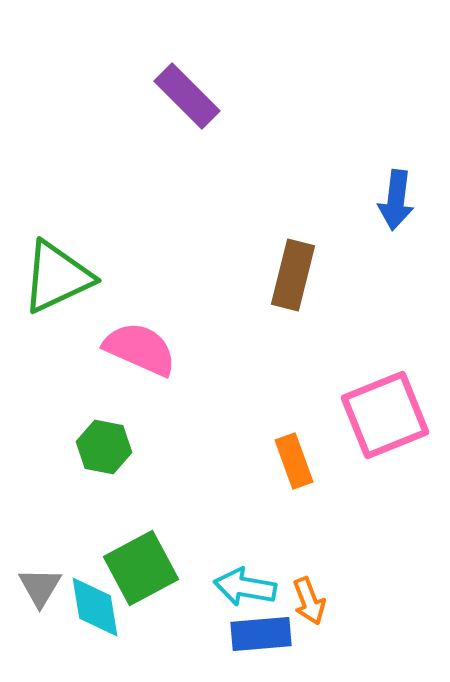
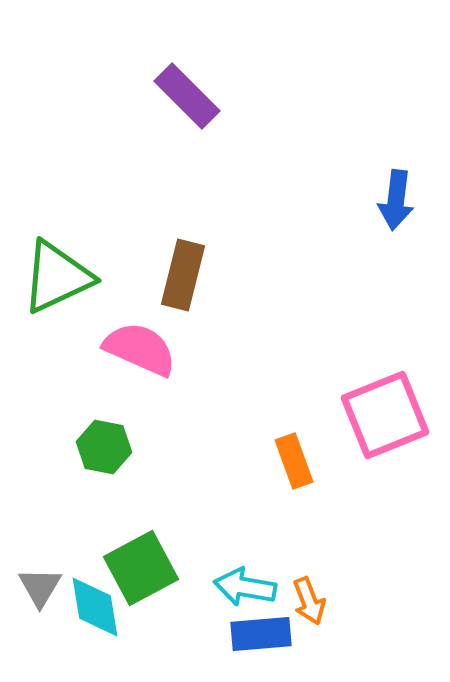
brown rectangle: moved 110 px left
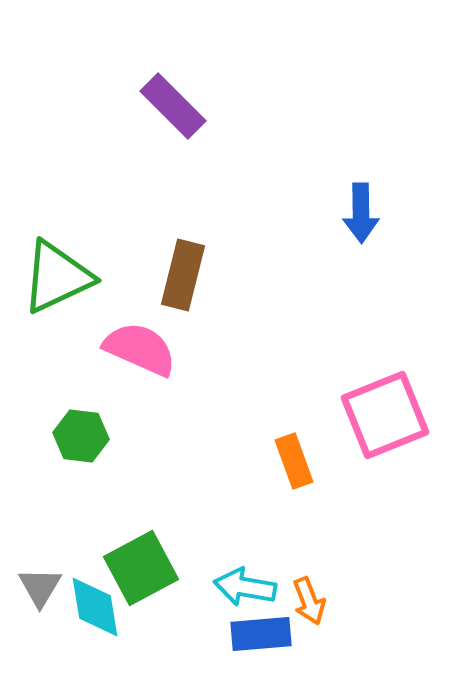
purple rectangle: moved 14 px left, 10 px down
blue arrow: moved 35 px left, 13 px down; rotated 8 degrees counterclockwise
green hexagon: moved 23 px left, 11 px up; rotated 4 degrees counterclockwise
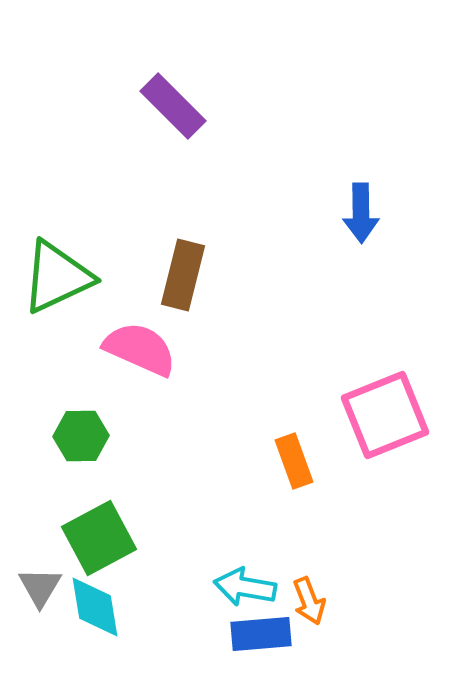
green hexagon: rotated 8 degrees counterclockwise
green square: moved 42 px left, 30 px up
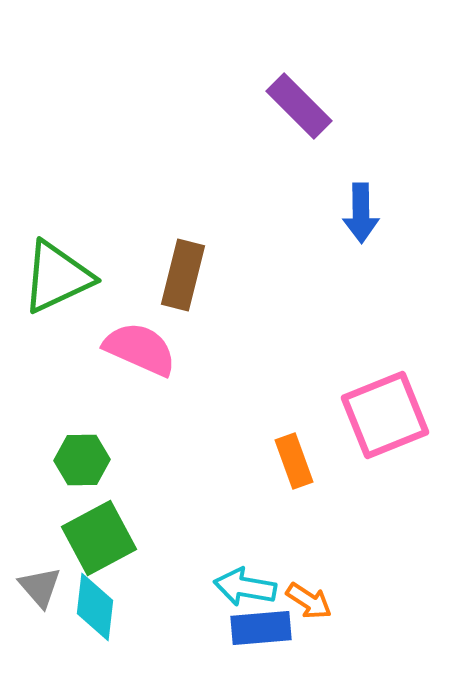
purple rectangle: moved 126 px right
green hexagon: moved 1 px right, 24 px down
gray triangle: rotated 12 degrees counterclockwise
orange arrow: rotated 36 degrees counterclockwise
cyan diamond: rotated 16 degrees clockwise
blue rectangle: moved 6 px up
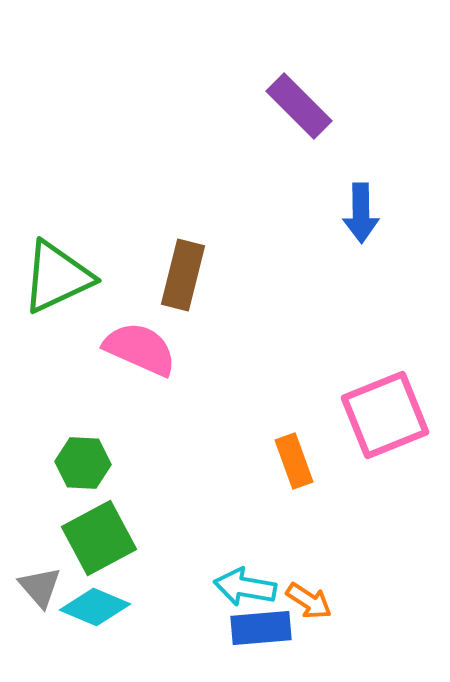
green hexagon: moved 1 px right, 3 px down; rotated 4 degrees clockwise
cyan diamond: rotated 74 degrees counterclockwise
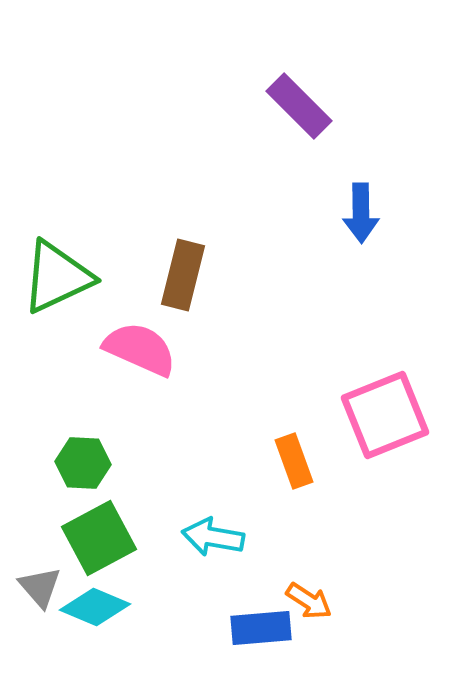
cyan arrow: moved 32 px left, 50 px up
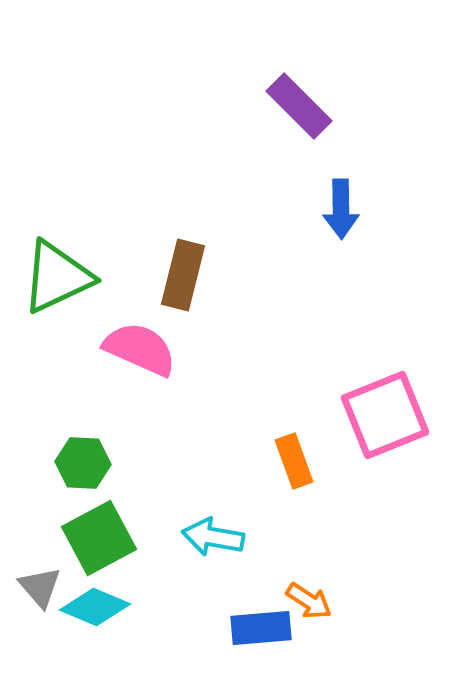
blue arrow: moved 20 px left, 4 px up
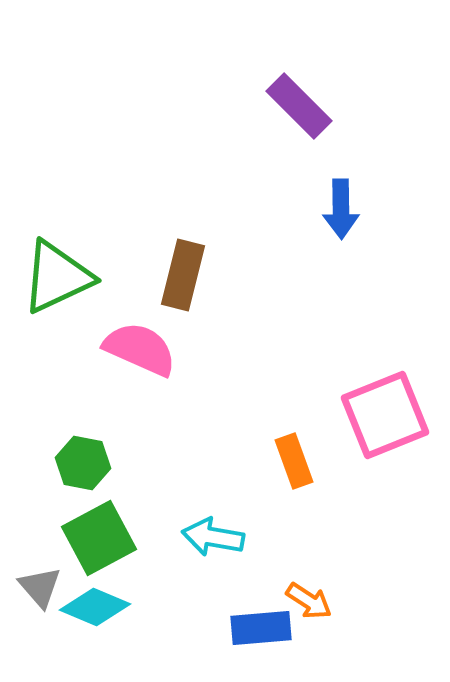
green hexagon: rotated 8 degrees clockwise
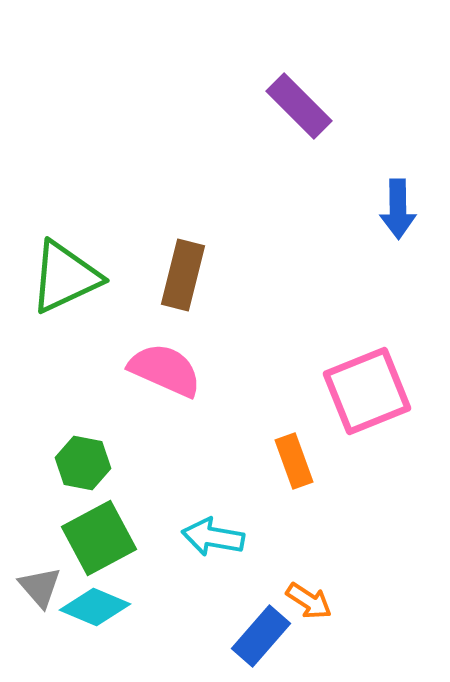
blue arrow: moved 57 px right
green triangle: moved 8 px right
pink semicircle: moved 25 px right, 21 px down
pink square: moved 18 px left, 24 px up
blue rectangle: moved 8 px down; rotated 44 degrees counterclockwise
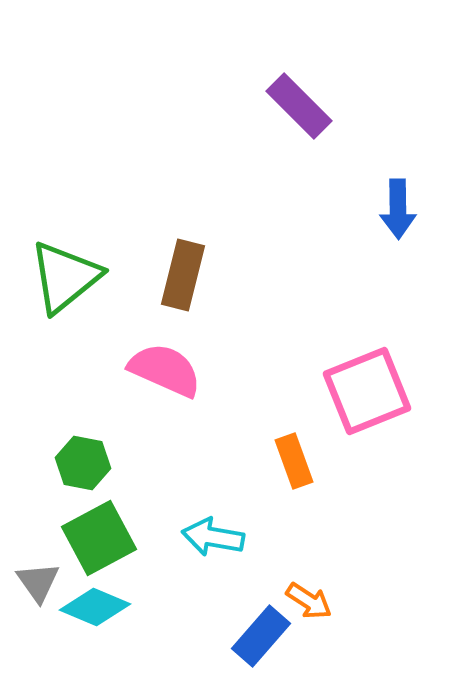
green triangle: rotated 14 degrees counterclockwise
gray triangle: moved 2 px left, 5 px up; rotated 6 degrees clockwise
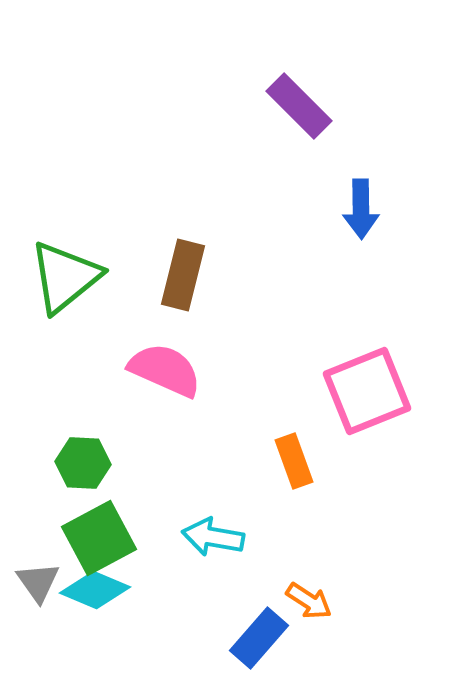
blue arrow: moved 37 px left
green hexagon: rotated 8 degrees counterclockwise
cyan diamond: moved 17 px up
blue rectangle: moved 2 px left, 2 px down
